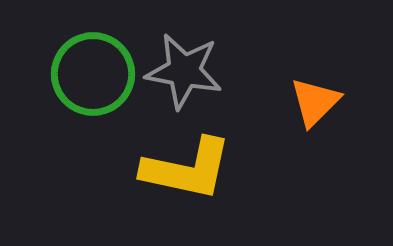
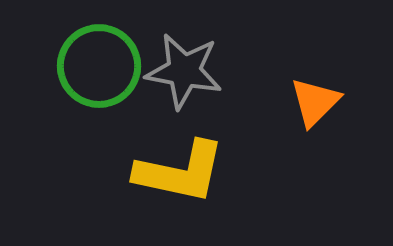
green circle: moved 6 px right, 8 px up
yellow L-shape: moved 7 px left, 3 px down
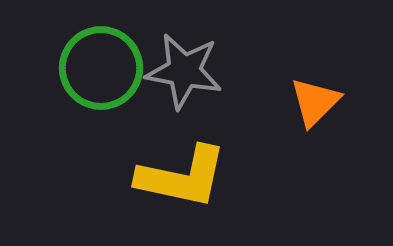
green circle: moved 2 px right, 2 px down
yellow L-shape: moved 2 px right, 5 px down
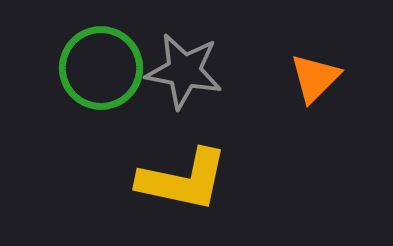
orange triangle: moved 24 px up
yellow L-shape: moved 1 px right, 3 px down
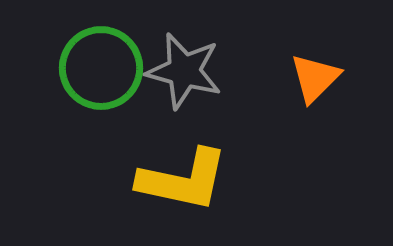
gray star: rotated 4 degrees clockwise
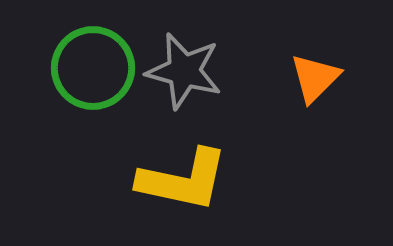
green circle: moved 8 px left
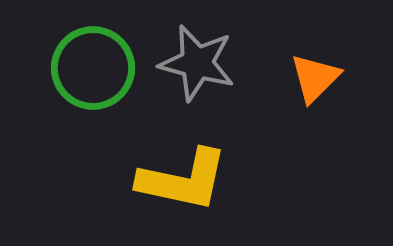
gray star: moved 13 px right, 8 px up
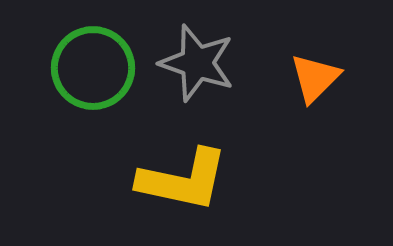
gray star: rotated 4 degrees clockwise
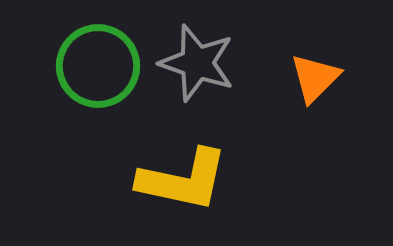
green circle: moved 5 px right, 2 px up
